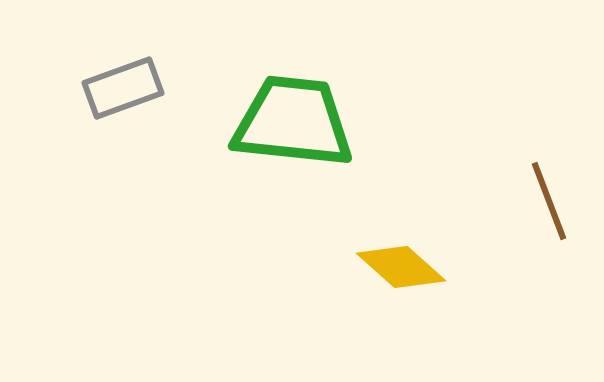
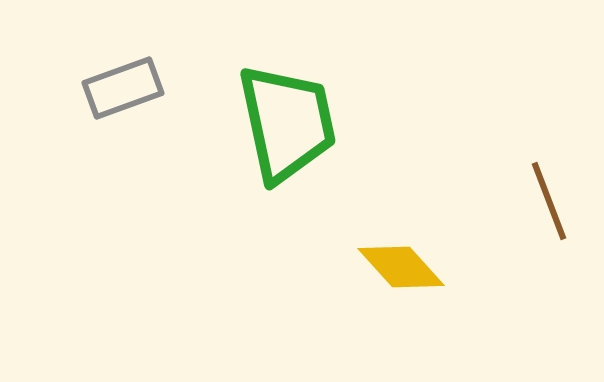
green trapezoid: moved 6 px left, 1 px down; rotated 72 degrees clockwise
yellow diamond: rotated 6 degrees clockwise
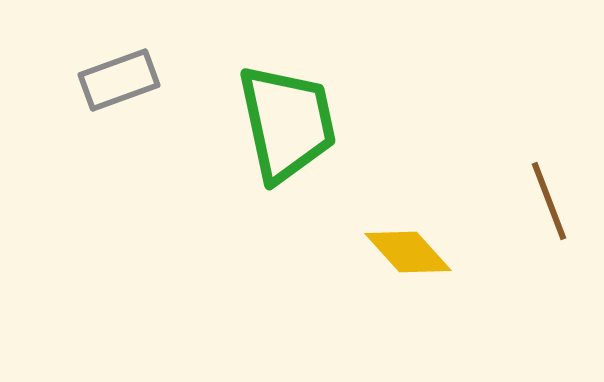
gray rectangle: moved 4 px left, 8 px up
yellow diamond: moved 7 px right, 15 px up
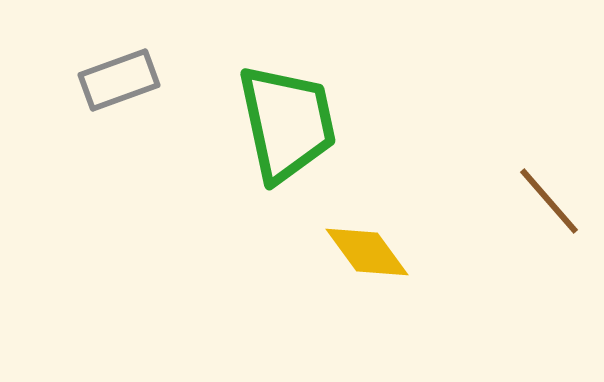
brown line: rotated 20 degrees counterclockwise
yellow diamond: moved 41 px left; rotated 6 degrees clockwise
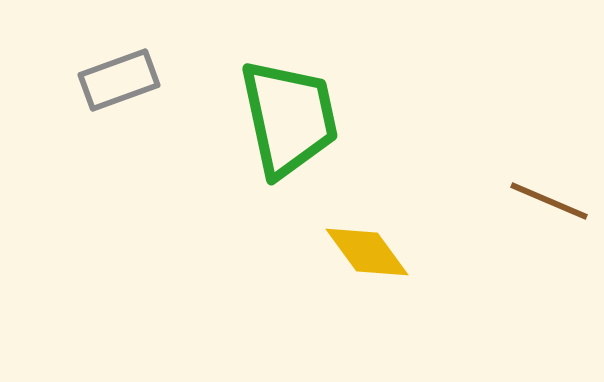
green trapezoid: moved 2 px right, 5 px up
brown line: rotated 26 degrees counterclockwise
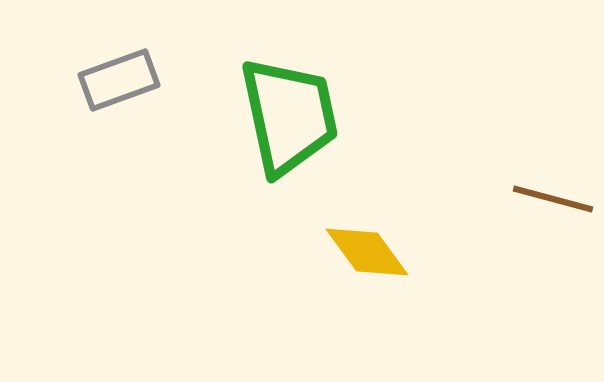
green trapezoid: moved 2 px up
brown line: moved 4 px right, 2 px up; rotated 8 degrees counterclockwise
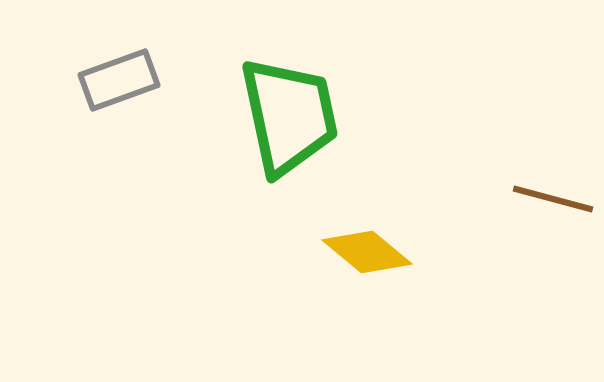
yellow diamond: rotated 14 degrees counterclockwise
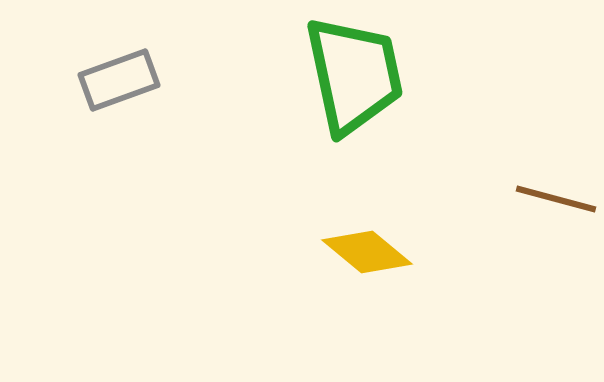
green trapezoid: moved 65 px right, 41 px up
brown line: moved 3 px right
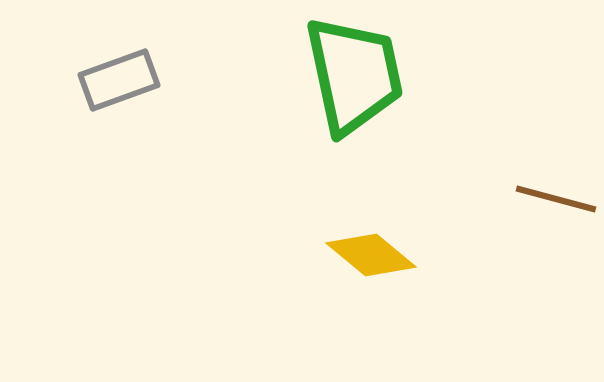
yellow diamond: moved 4 px right, 3 px down
